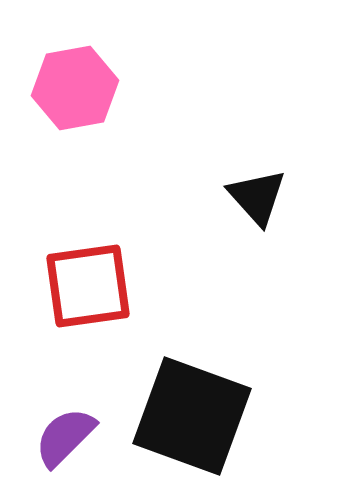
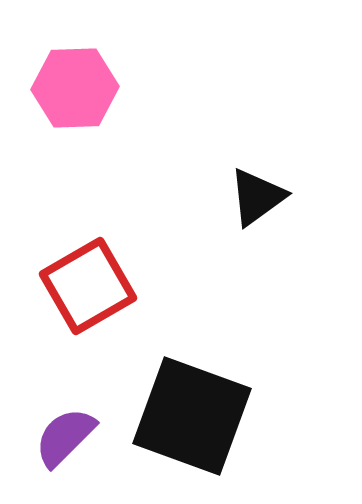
pink hexagon: rotated 8 degrees clockwise
black triangle: rotated 36 degrees clockwise
red square: rotated 22 degrees counterclockwise
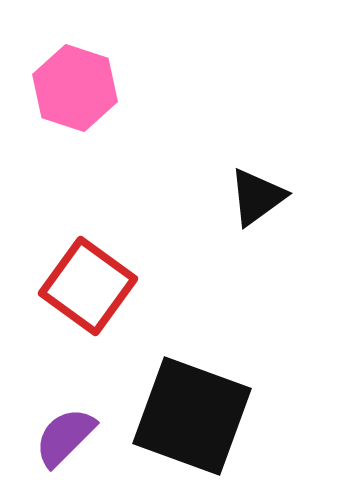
pink hexagon: rotated 20 degrees clockwise
red square: rotated 24 degrees counterclockwise
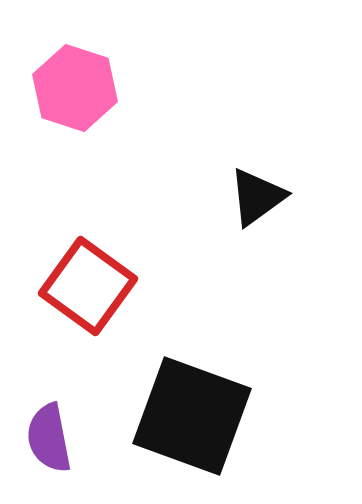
purple semicircle: moved 16 px left, 1 px down; rotated 56 degrees counterclockwise
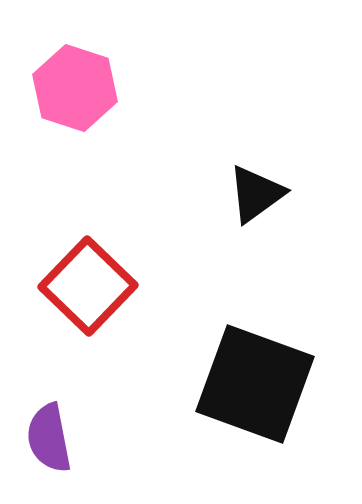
black triangle: moved 1 px left, 3 px up
red square: rotated 8 degrees clockwise
black square: moved 63 px right, 32 px up
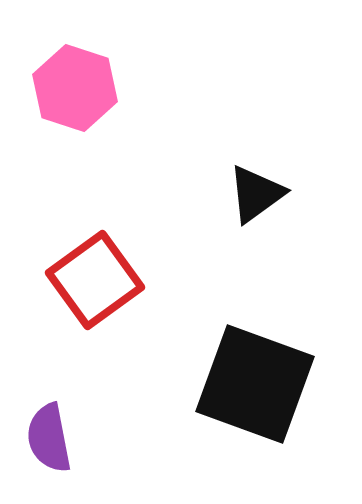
red square: moved 7 px right, 6 px up; rotated 10 degrees clockwise
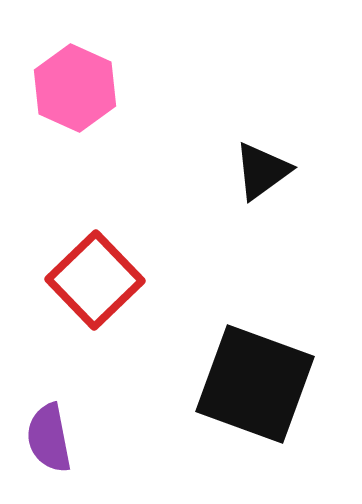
pink hexagon: rotated 6 degrees clockwise
black triangle: moved 6 px right, 23 px up
red square: rotated 8 degrees counterclockwise
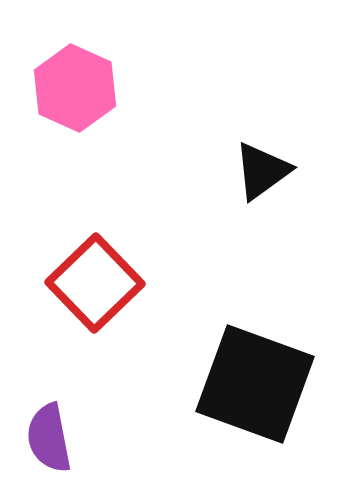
red square: moved 3 px down
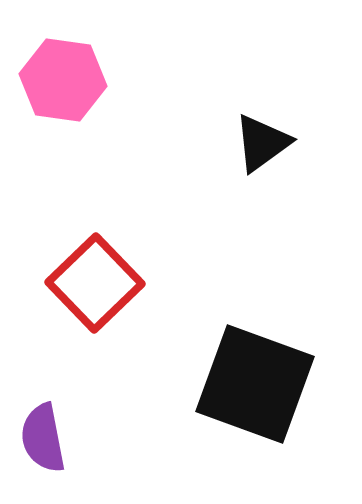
pink hexagon: moved 12 px left, 8 px up; rotated 16 degrees counterclockwise
black triangle: moved 28 px up
purple semicircle: moved 6 px left
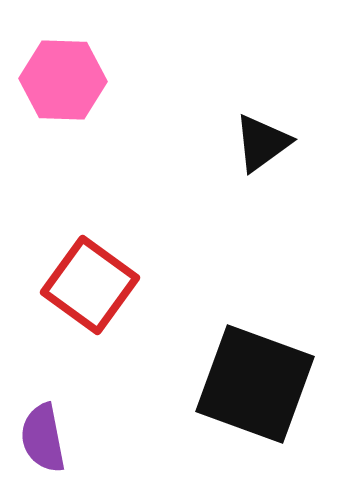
pink hexagon: rotated 6 degrees counterclockwise
red square: moved 5 px left, 2 px down; rotated 10 degrees counterclockwise
